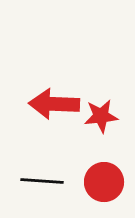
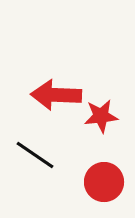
red arrow: moved 2 px right, 9 px up
black line: moved 7 px left, 26 px up; rotated 30 degrees clockwise
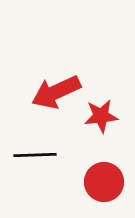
red arrow: moved 3 px up; rotated 27 degrees counterclockwise
black line: rotated 36 degrees counterclockwise
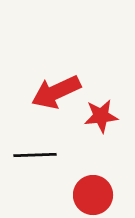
red circle: moved 11 px left, 13 px down
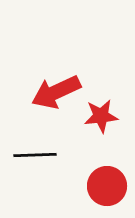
red circle: moved 14 px right, 9 px up
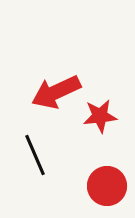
red star: moved 1 px left
black line: rotated 69 degrees clockwise
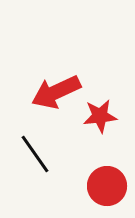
black line: moved 1 px up; rotated 12 degrees counterclockwise
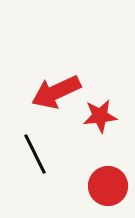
black line: rotated 9 degrees clockwise
red circle: moved 1 px right
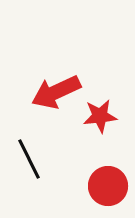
black line: moved 6 px left, 5 px down
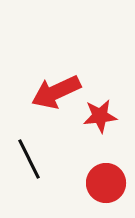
red circle: moved 2 px left, 3 px up
